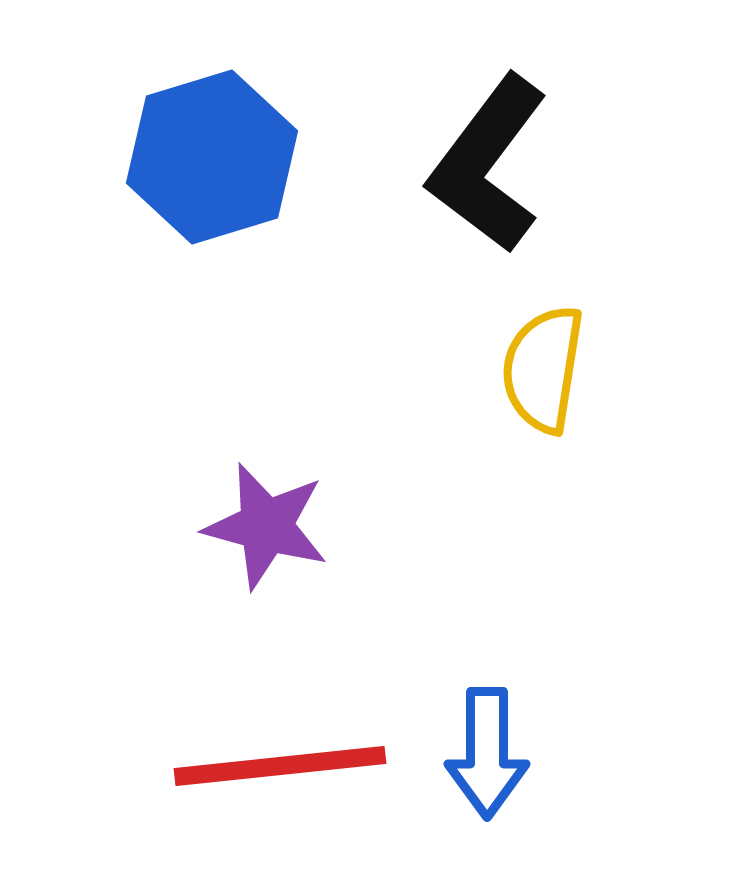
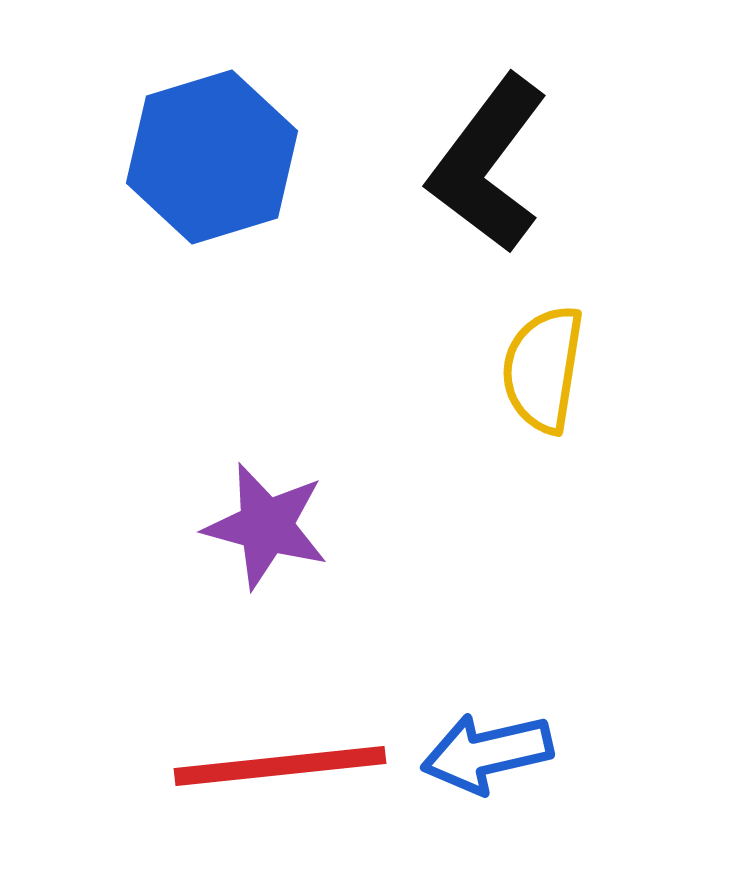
blue arrow: rotated 77 degrees clockwise
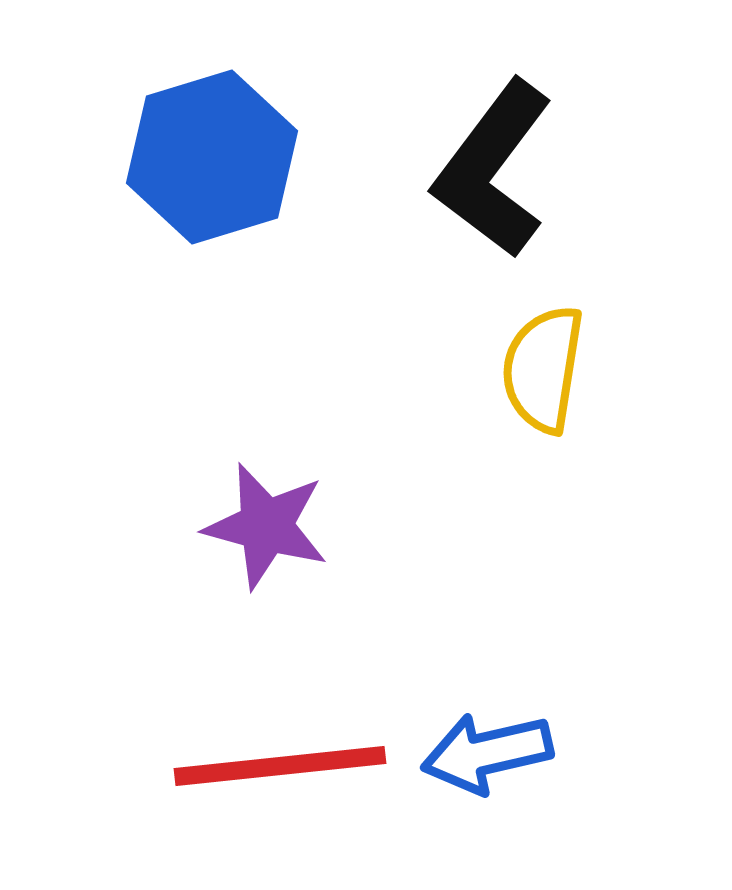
black L-shape: moved 5 px right, 5 px down
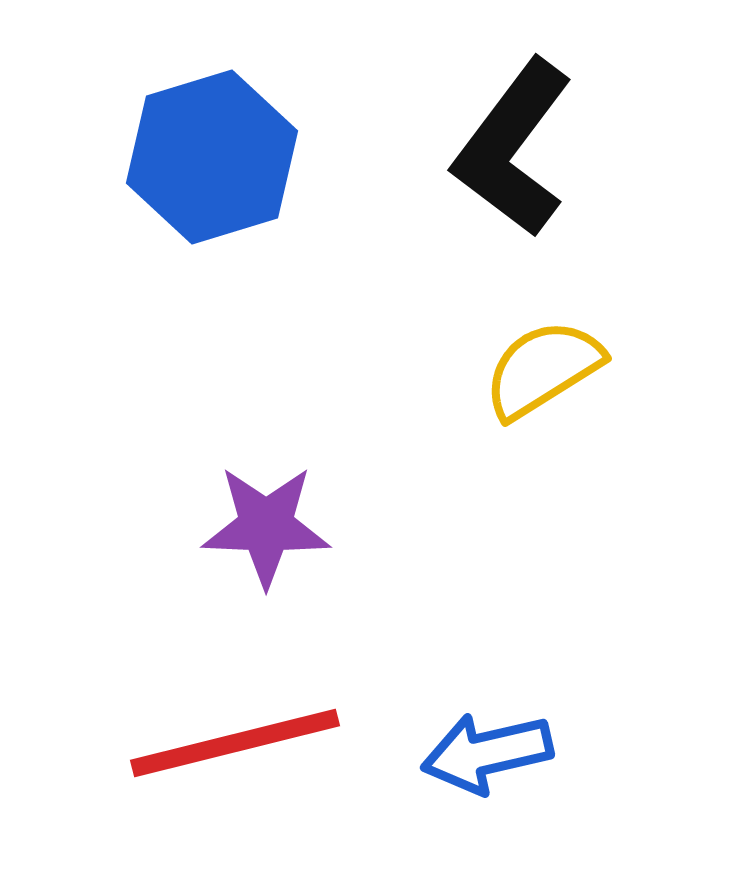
black L-shape: moved 20 px right, 21 px up
yellow semicircle: rotated 49 degrees clockwise
purple star: rotated 13 degrees counterclockwise
red line: moved 45 px left, 23 px up; rotated 8 degrees counterclockwise
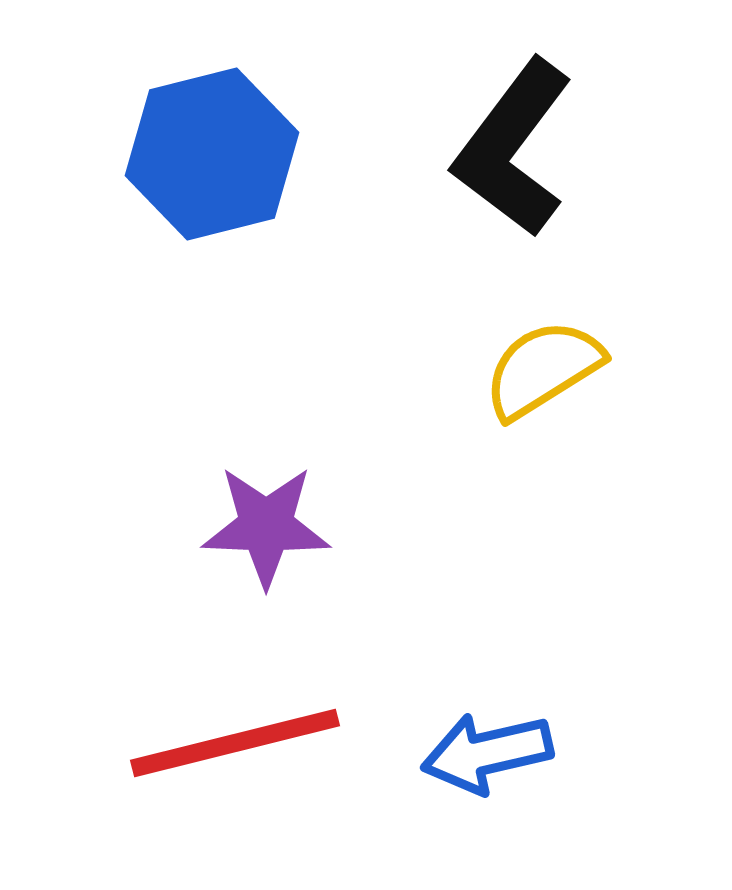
blue hexagon: moved 3 px up; rotated 3 degrees clockwise
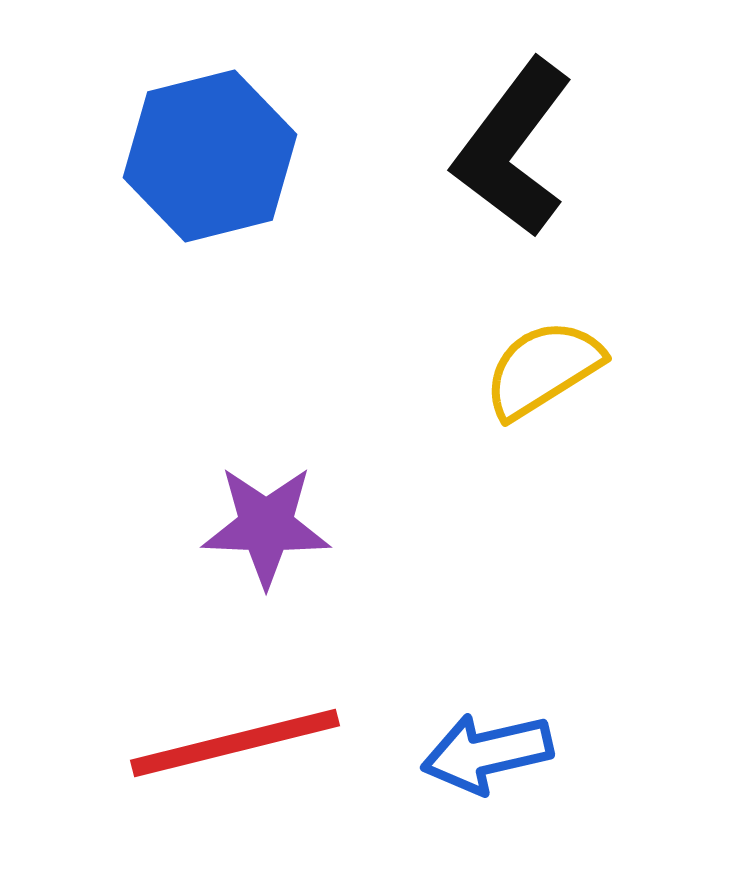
blue hexagon: moved 2 px left, 2 px down
